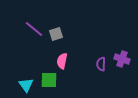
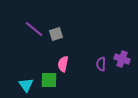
pink semicircle: moved 1 px right, 3 px down
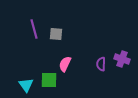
purple line: rotated 36 degrees clockwise
gray square: rotated 24 degrees clockwise
pink semicircle: moved 2 px right; rotated 14 degrees clockwise
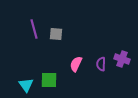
pink semicircle: moved 11 px right
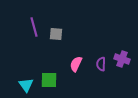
purple line: moved 2 px up
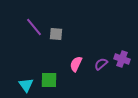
purple line: rotated 24 degrees counterclockwise
purple semicircle: rotated 48 degrees clockwise
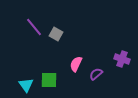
gray square: rotated 24 degrees clockwise
purple semicircle: moved 5 px left, 10 px down
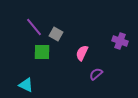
purple cross: moved 2 px left, 18 px up
pink semicircle: moved 6 px right, 11 px up
green square: moved 7 px left, 28 px up
cyan triangle: rotated 28 degrees counterclockwise
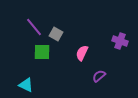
purple semicircle: moved 3 px right, 2 px down
